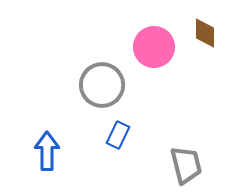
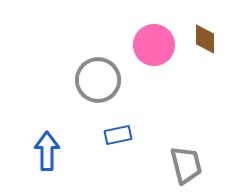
brown diamond: moved 6 px down
pink circle: moved 2 px up
gray circle: moved 4 px left, 5 px up
blue rectangle: rotated 52 degrees clockwise
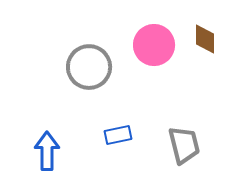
gray circle: moved 9 px left, 13 px up
gray trapezoid: moved 2 px left, 20 px up
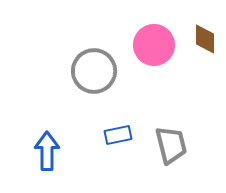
gray circle: moved 5 px right, 4 px down
gray trapezoid: moved 13 px left
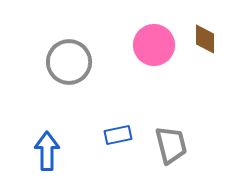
gray circle: moved 25 px left, 9 px up
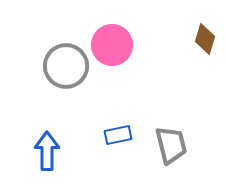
brown diamond: rotated 16 degrees clockwise
pink circle: moved 42 px left
gray circle: moved 3 px left, 4 px down
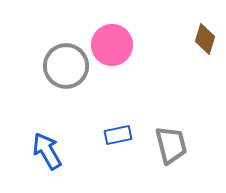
blue arrow: rotated 30 degrees counterclockwise
